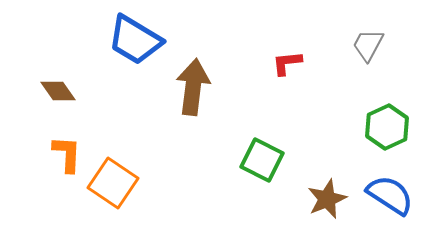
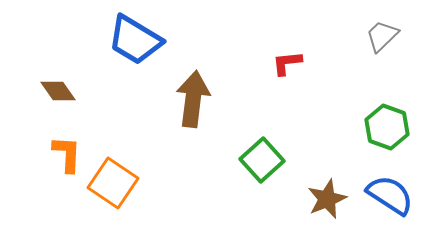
gray trapezoid: moved 14 px right, 9 px up; rotated 18 degrees clockwise
brown arrow: moved 12 px down
green hexagon: rotated 15 degrees counterclockwise
green square: rotated 21 degrees clockwise
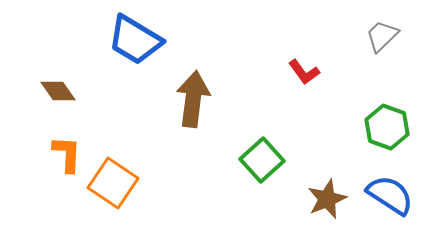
red L-shape: moved 17 px right, 9 px down; rotated 120 degrees counterclockwise
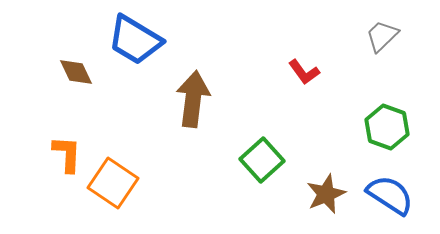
brown diamond: moved 18 px right, 19 px up; rotated 9 degrees clockwise
brown star: moved 1 px left, 5 px up
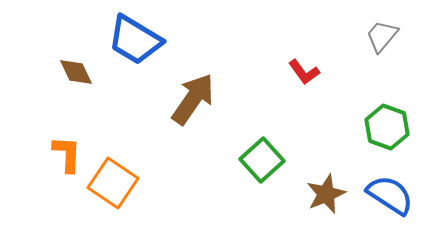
gray trapezoid: rotated 6 degrees counterclockwise
brown arrow: rotated 28 degrees clockwise
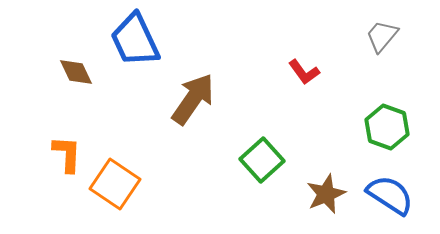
blue trapezoid: rotated 34 degrees clockwise
orange square: moved 2 px right, 1 px down
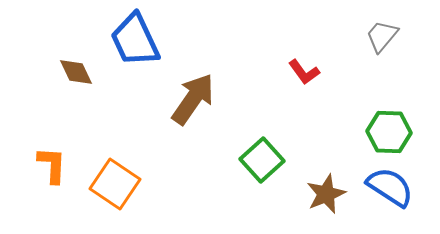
green hexagon: moved 2 px right, 5 px down; rotated 18 degrees counterclockwise
orange L-shape: moved 15 px left, 11 px down
blue semicircle: moved 8 px up
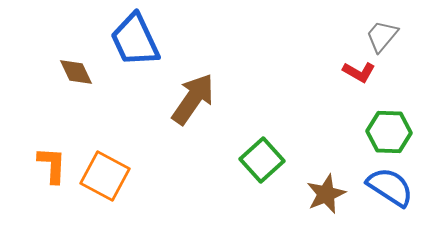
red L-shape: moved 55 px right; rotated 24 degrees counterclockwise
orange square: moved 10 px left, 8 px up; rotated 6 degrees counterclockwise
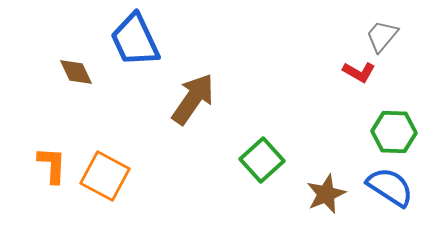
green hexagon: moved 5 px right
